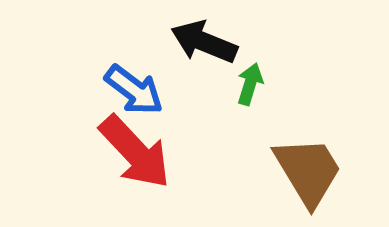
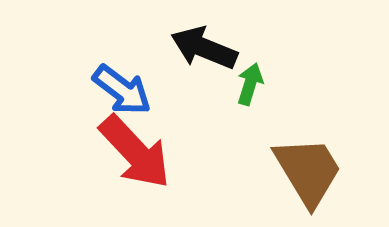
black arrow: moved 6 px down
blue arrow: moved 12 px left
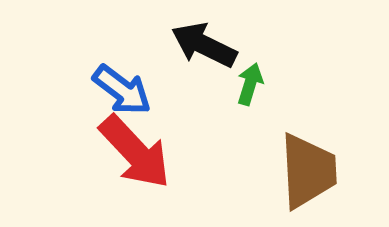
black arrow: moved 3 px up; rotated 4 degrees clockwise
brown trapezoid: rotated 28 degrees clockwise
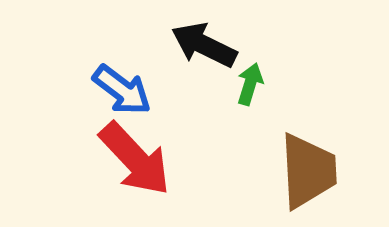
red arrow: moved 7 px down
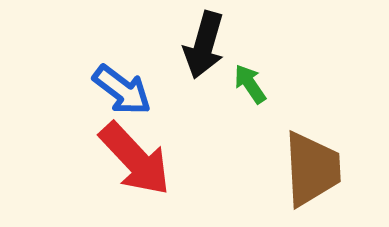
black arrow: rotated 100 degrees counterclockwise
green arrow: rotated 51 degrees counterclockwise
brown trapezoid: moved 4 px right, 2 px up
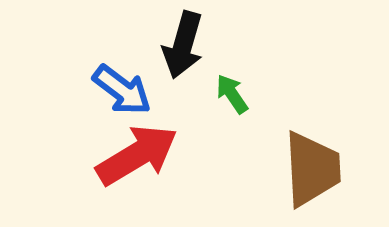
black arrow: moved 21 px left
green arrow: moved 18 px left, 10 px down
red arrow: moved 2 px right, 4 px up; rotated 78 degrees counterclockwise
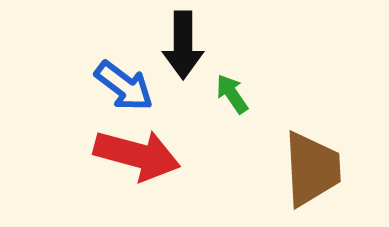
black arrow: rotated 16 degrees counterclockwise
blue arrow: moved 2 px right, 4 px up
red arrow: rotated 46 degrees clockwise
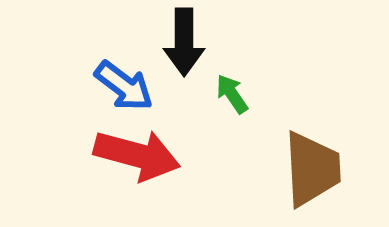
black arrow: moved 1 px right, 3 px up
